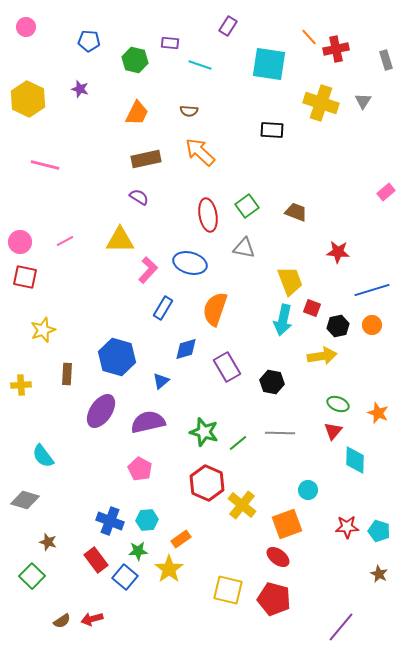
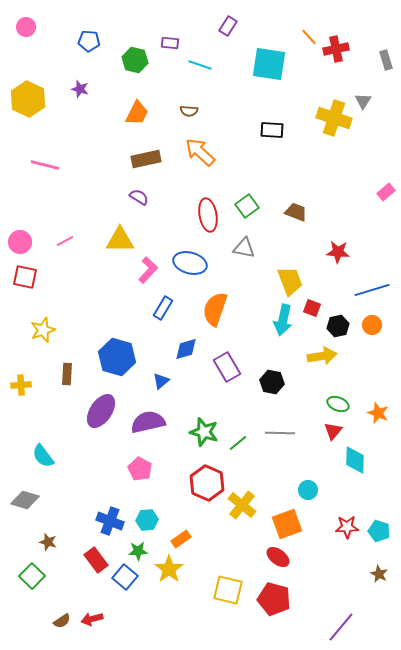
yellow cross at (321, 103): moved 13 px right, 15 px down
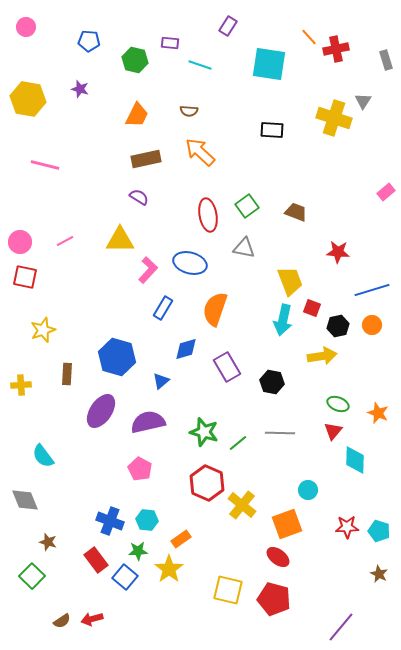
yellow hexagon at (28, 99): rotated 16 degrees counterclockwise
orange trapezoid at (137, 113): moved 2 px down
gray diamond at (25, 500): rotated 52 degrees clockwise
cyan hexagon at (147, 520): rotated 10 degrees clockwise
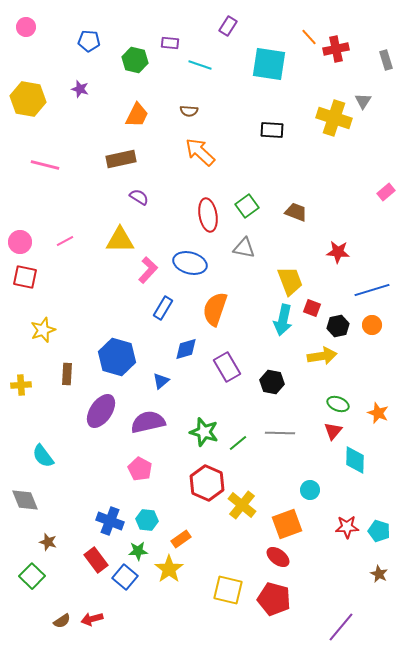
brown rectangle at (146, 159): moved 25 px left
cyan circle at (308, 490): moved 2 px right
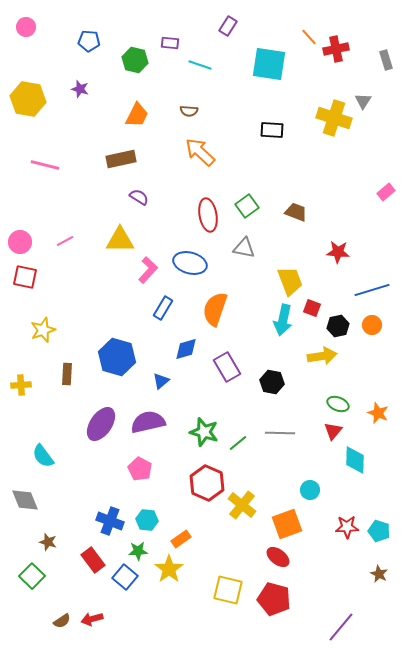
purple ellipse at (101, 411): moved 13 px down
red rectangle at (96, 560): moved 3 px left
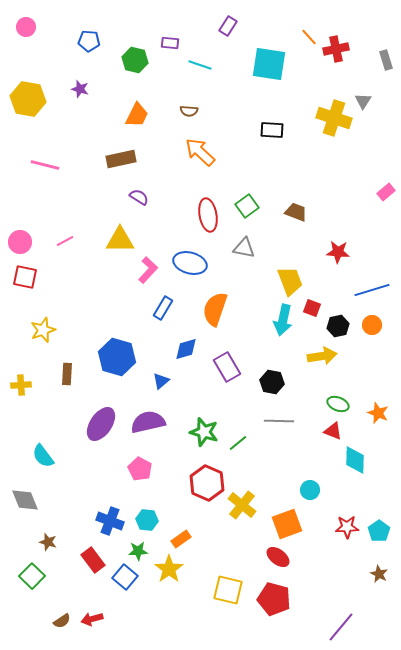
red triangle at (333, 431): rotated 48 degrees counterclockwise
gray line at (280, 433): moved 1 px left, 12 px up
cyan pentagon at (379, 531): rotated 20 degrees clockwise
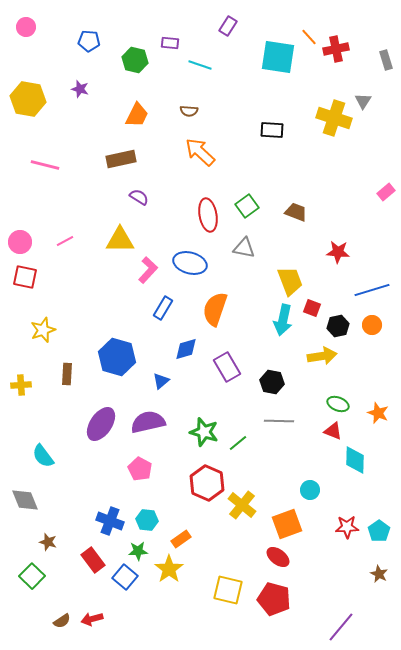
cyan square at (269, 64): moved 9 px right, 7 px up
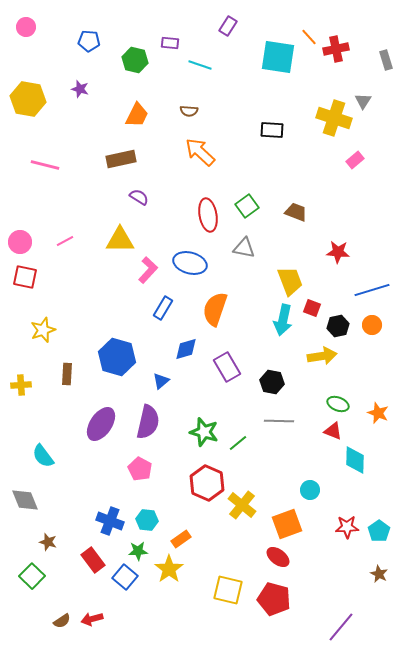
pink rectangle at (386, 192): moved 31 px left, 32 px up
purple semicircle at (148, 422): rotated 116 degrees clockwise
